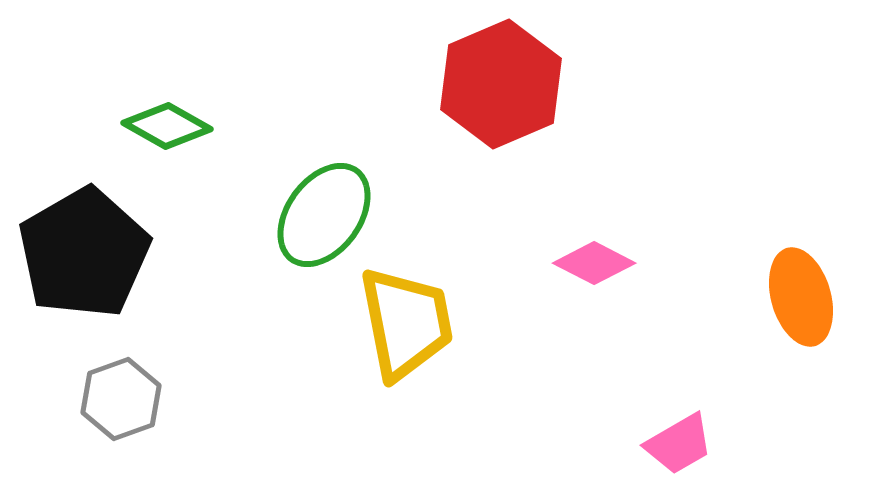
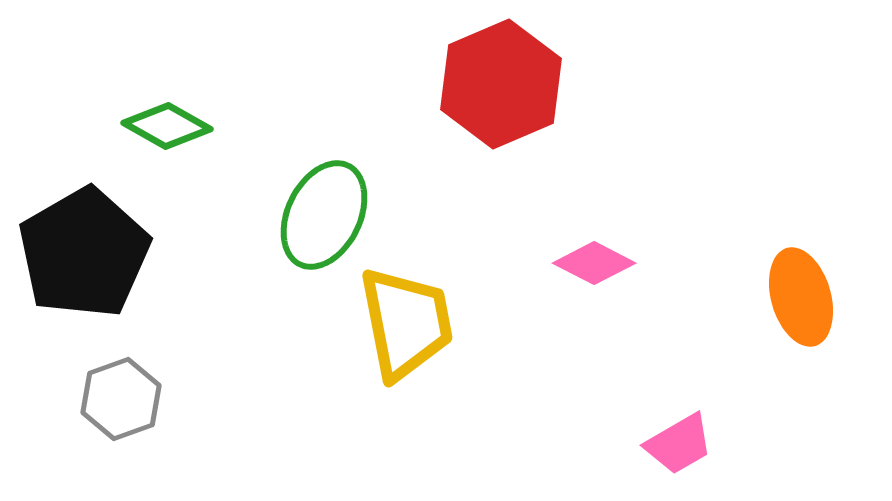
green ellipse: rotated 10 degrees counterclockwise
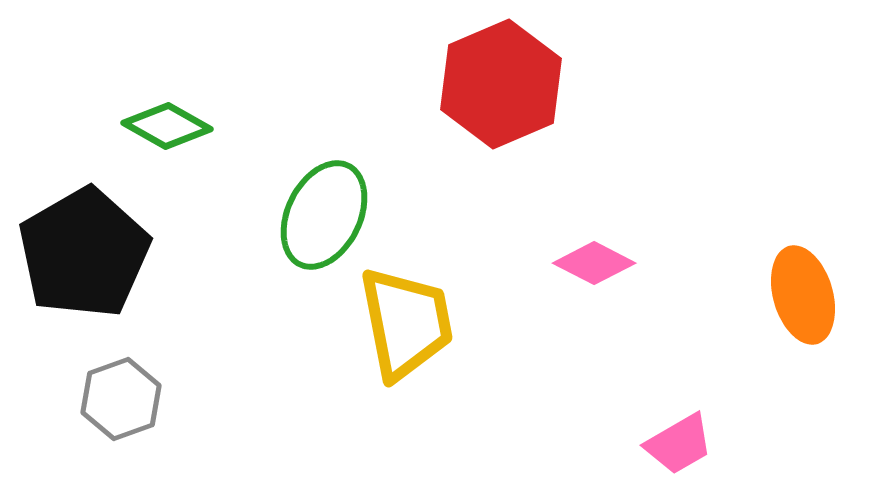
orange ellipse: moved 2 px right, 2 px up
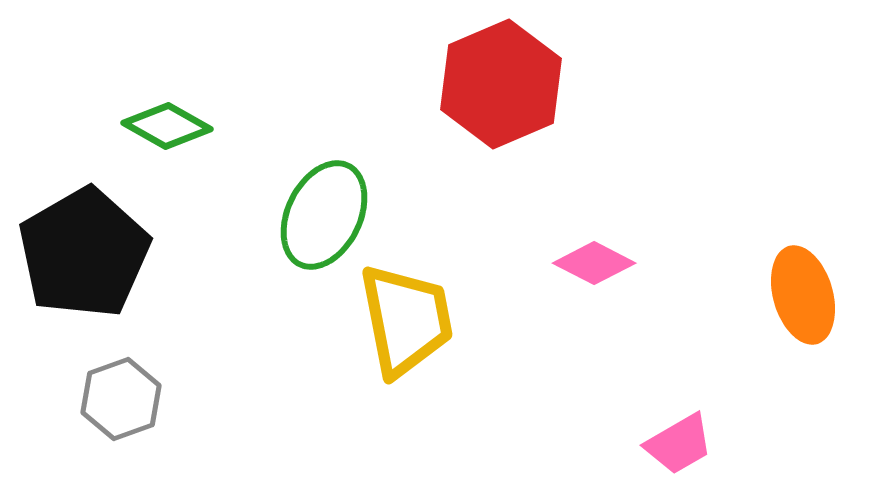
yellow trapezoid: moved 3 px up
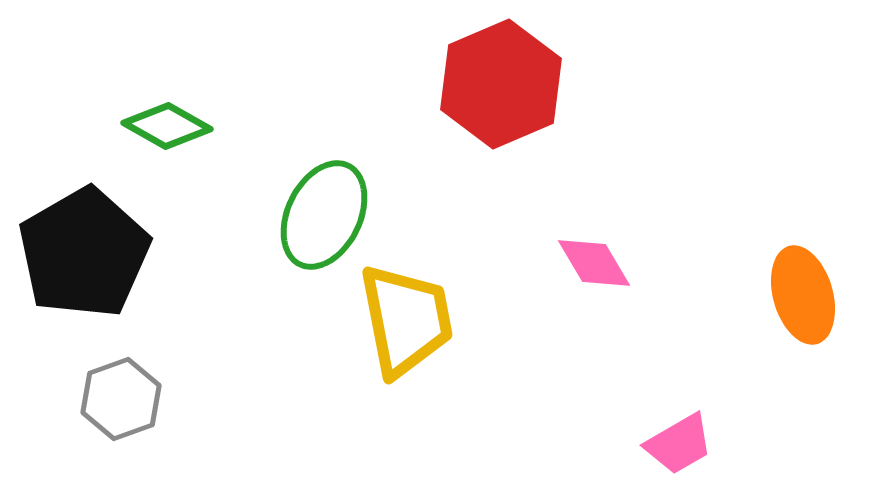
pink diamond: rotated 32 degrees clockwise
